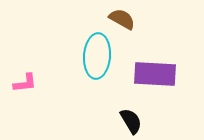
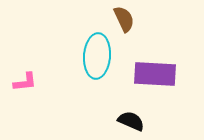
brown semicircle: moved 2 px right; rotated 36 degrees clockwise
pink L-shape: moved 1 px up
black semicircle: rotated 36 degrees counterclockwise
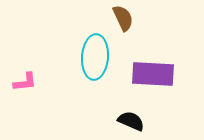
brown semicircle: moved 1 px left, 1 px up
cyan ellipse: moved 2 px left, 1 px down
purple rectangle: moved 2 px left
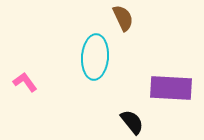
purple rectangle: moved 18 px right, 14 px down
pink L-shape: rotated 120 degrees counterclockwise
black semicircle: moved 1 px right, 1 px down; rotated 28 degrees clockwise
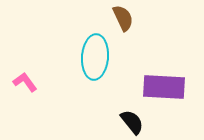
purple rectangle: moved 7 px left, 1 px up
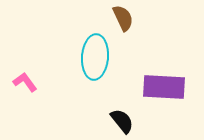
black semicircle: moved 10 px left, 1 px up
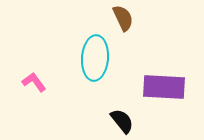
cyan ellipse: moved 1 px down
pink L-shape: moved 9 px right
